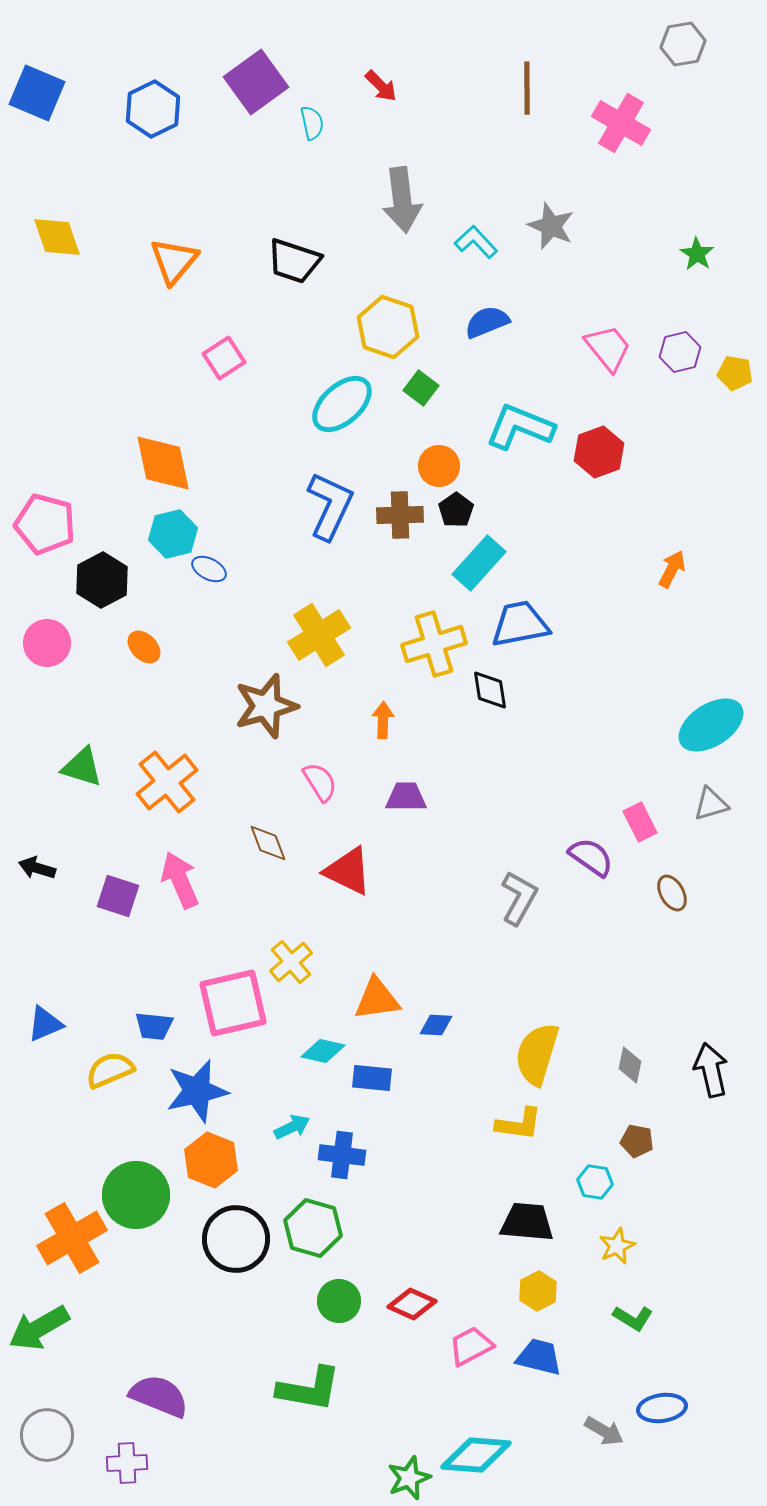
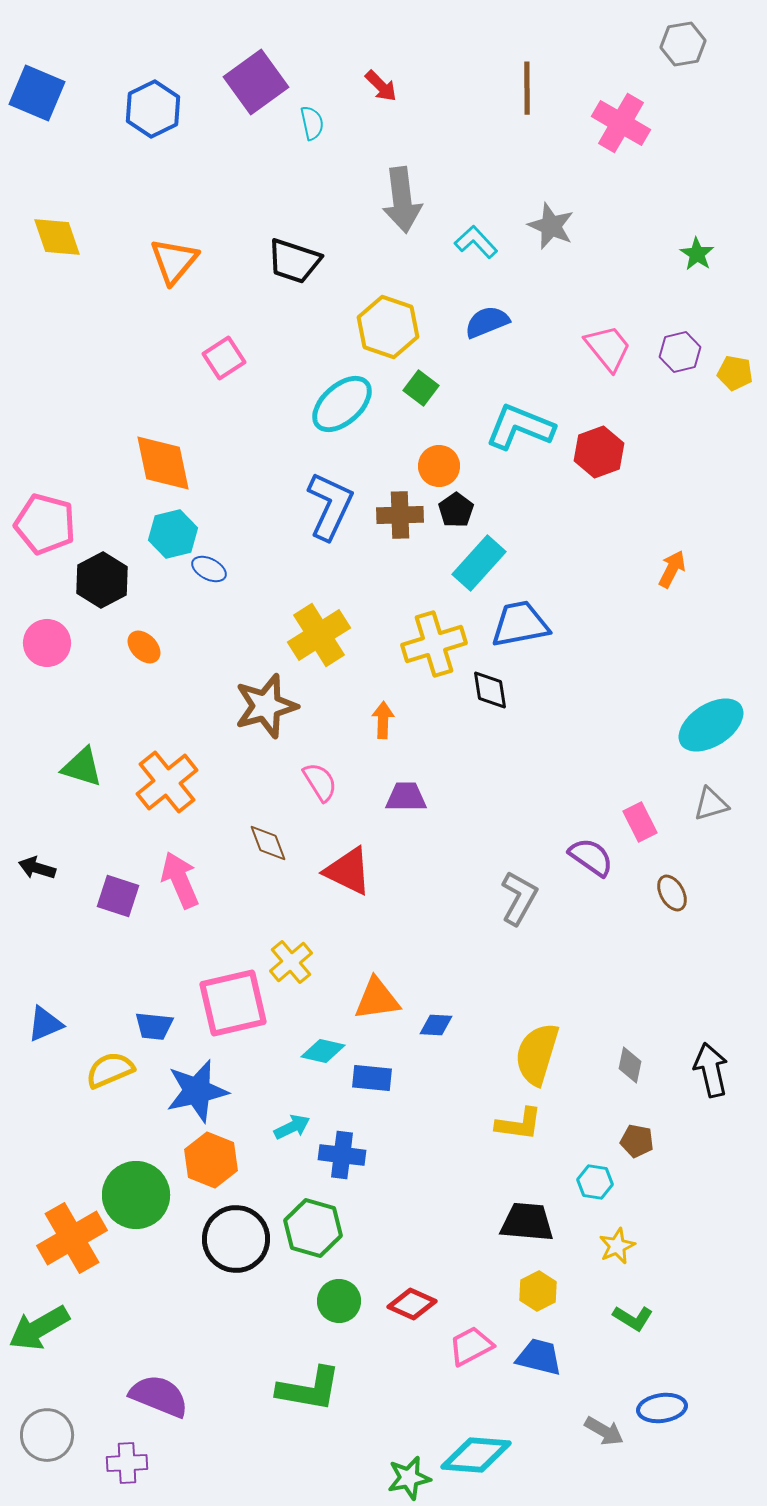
green star at (409, 1478): rotated 9 degrees clockwise
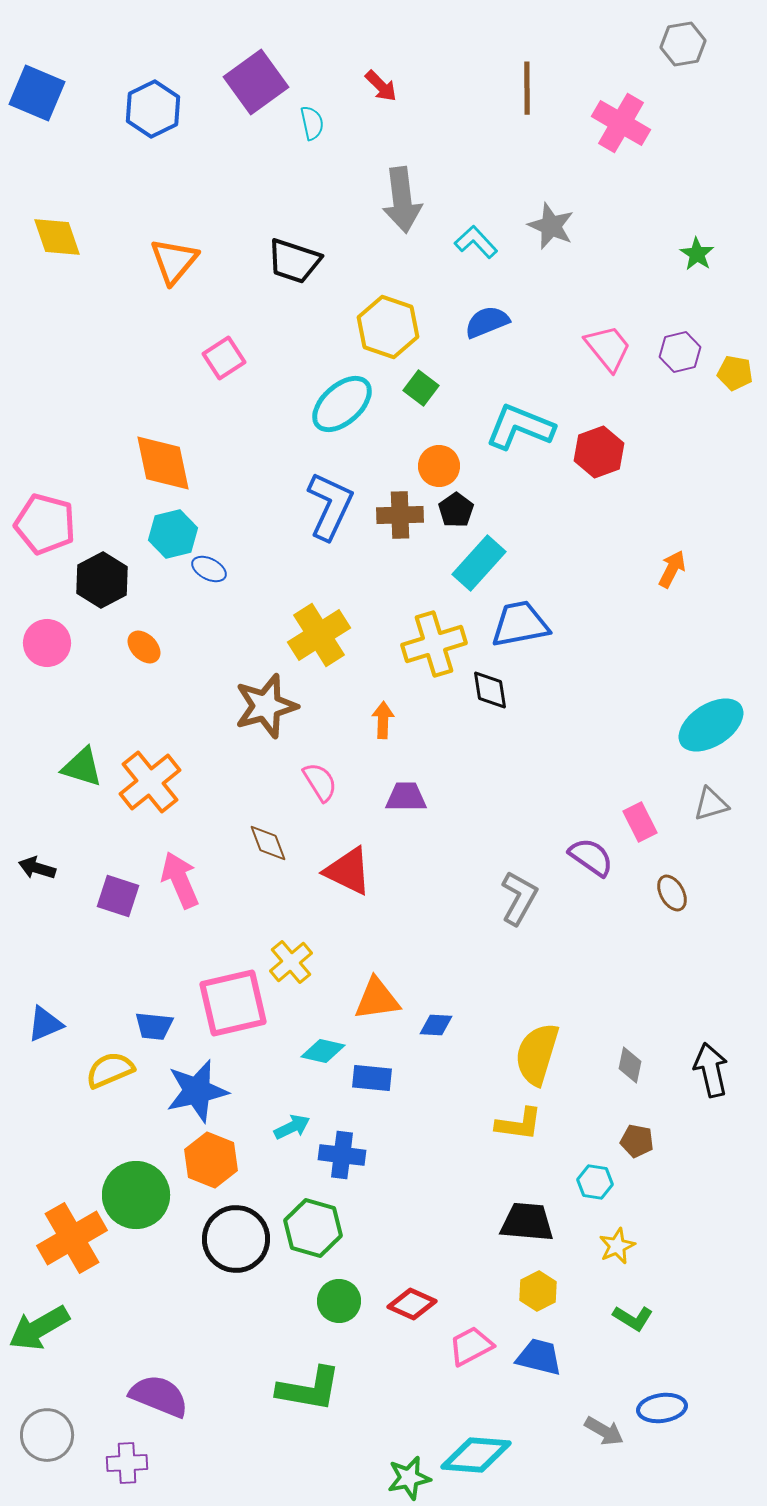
orange cross at (167, 782): moved 17 px left
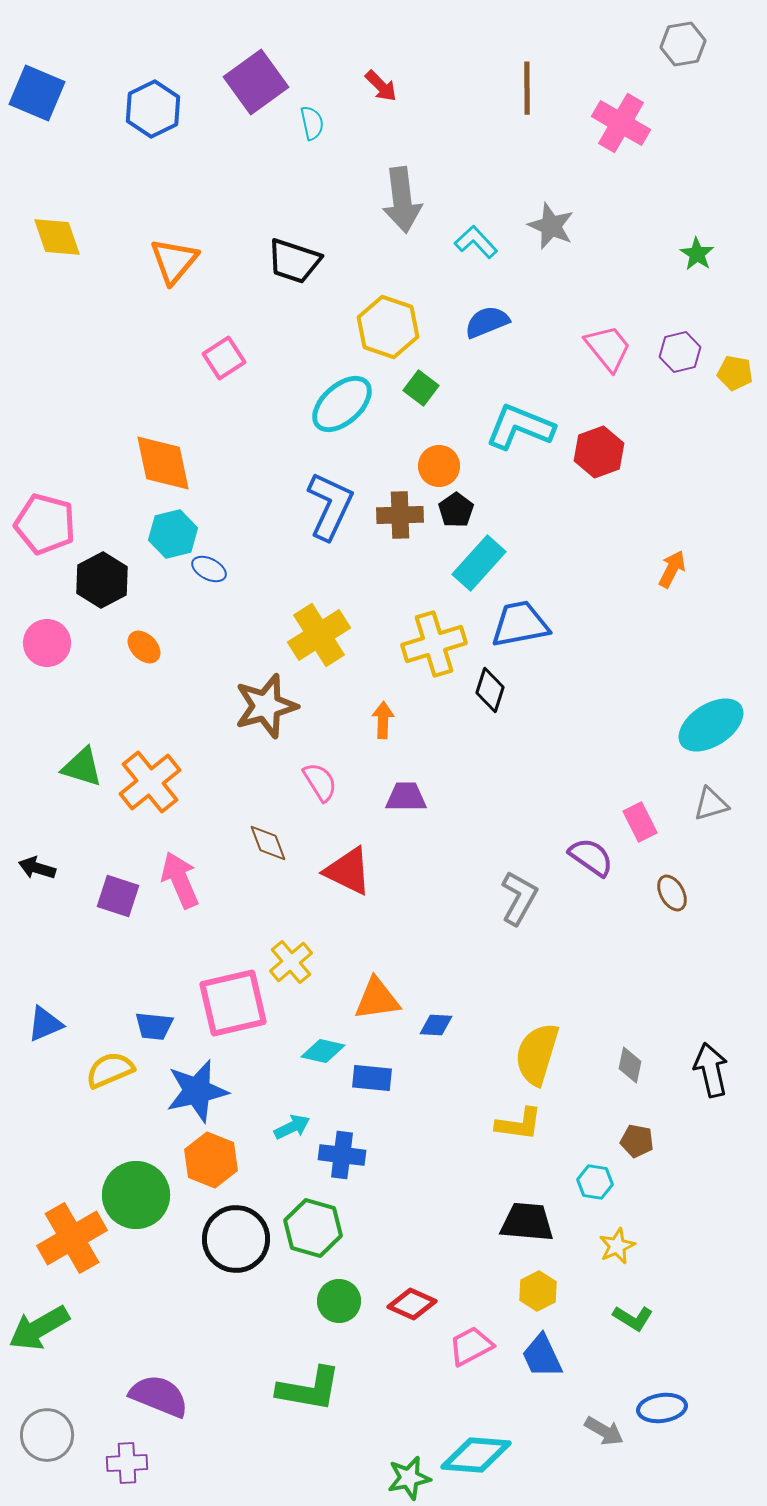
black diamond at (490, 690): rotated 27 degrees clockwise
blue trapezoid at (539, 1357): moved 3 px right, 1 px up; rotated 129 degrees counterclockwise
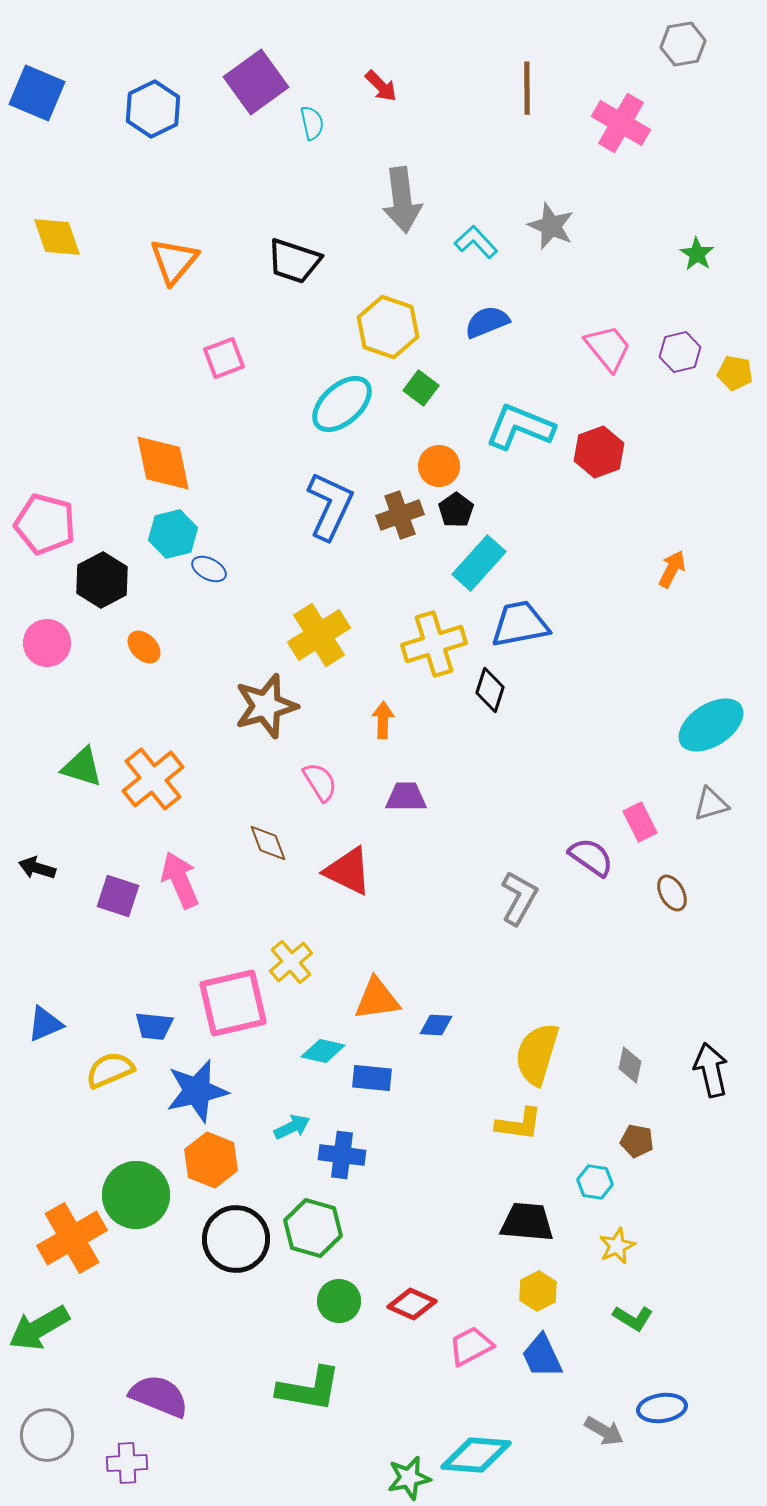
pink square at (224, 358): rotated 12 degrees clockwise
brown cross at (400, 515): rotated 18 degrees counterclockwise
orange cross at (150, 782): moved 3 px right, 3 px up
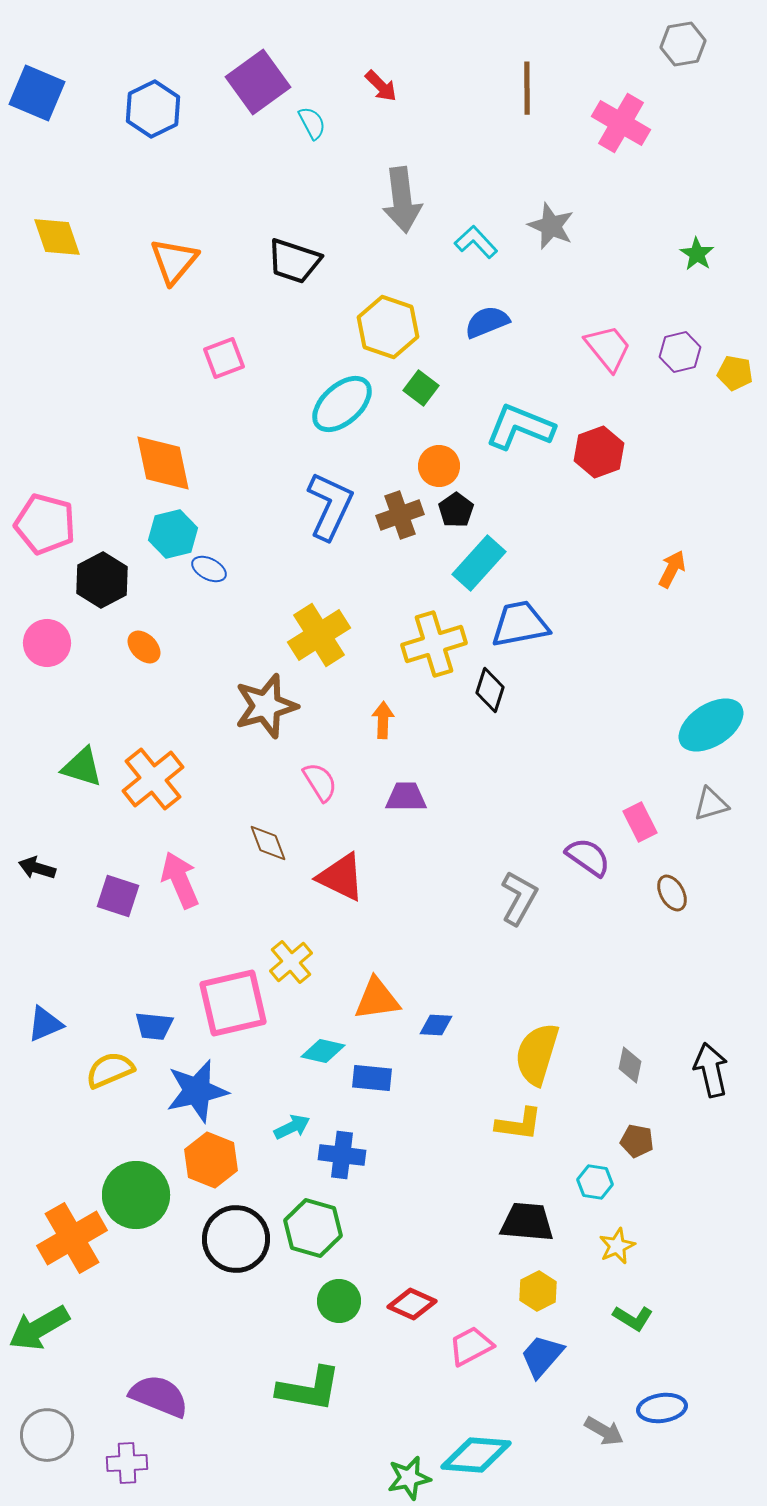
purple square at (256, 82): moved 2 px right
cyan semicircle at (312, 123): rotated 16 degrees counterclockwise
purple semicircle at (591, 857): moved 3 px left
red triangle at (348, 871): moved 7 px left, 6 px down
blue trapezoid at (542, 1356): rotated 66 degrees clockwise
